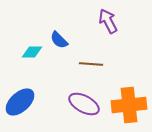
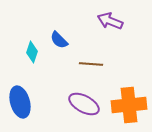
purple arrow: moved 2 px right; rotated 40 degrees counterclockwise
cyan diamond: rotated 70 degrees counterclockwise
blue ellipse: rotated 64 degrees counterclockwise
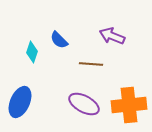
purple arrow: moved 2 px right, 15 px down
blue ellipse: rotated 40 degrees clockwise
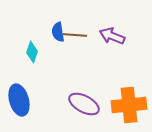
blue semicircle: moved 1 px left, 8 px up; rotated 36 degrees clockwise
brown line: moved 16 px left, 29 px up
blue ellipse: moved 1 px left, 2 px up; rotated 40 degrees counterclockwise
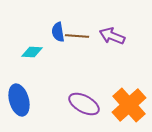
brown line: moved 2 px right, 1 px down
cyan diamond: rotated 75 degrees clockwise
orange cross: rotated 36 degrees counterclockwise
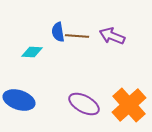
blue ellipse: rotated 56 degrees counterclockwise
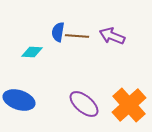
blue semicircle: rotated 18 degrees clockwise
purple ellipse: rotated 12 degrees clockwise
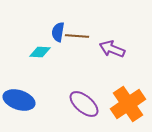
purple arrow: moved 13 px down
cyan diamond: moved 8 px right
orange cross: moved 1 px left, 1 px up; rotated 8 degrees clockwise
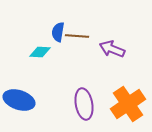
purple ellipse: rotated 40 degrees clockwise
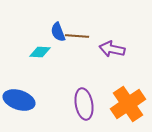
blue semicircle: rotated 30 degrees counterclockwise
purple arrow: rotated 10 degrees counterclockwise
